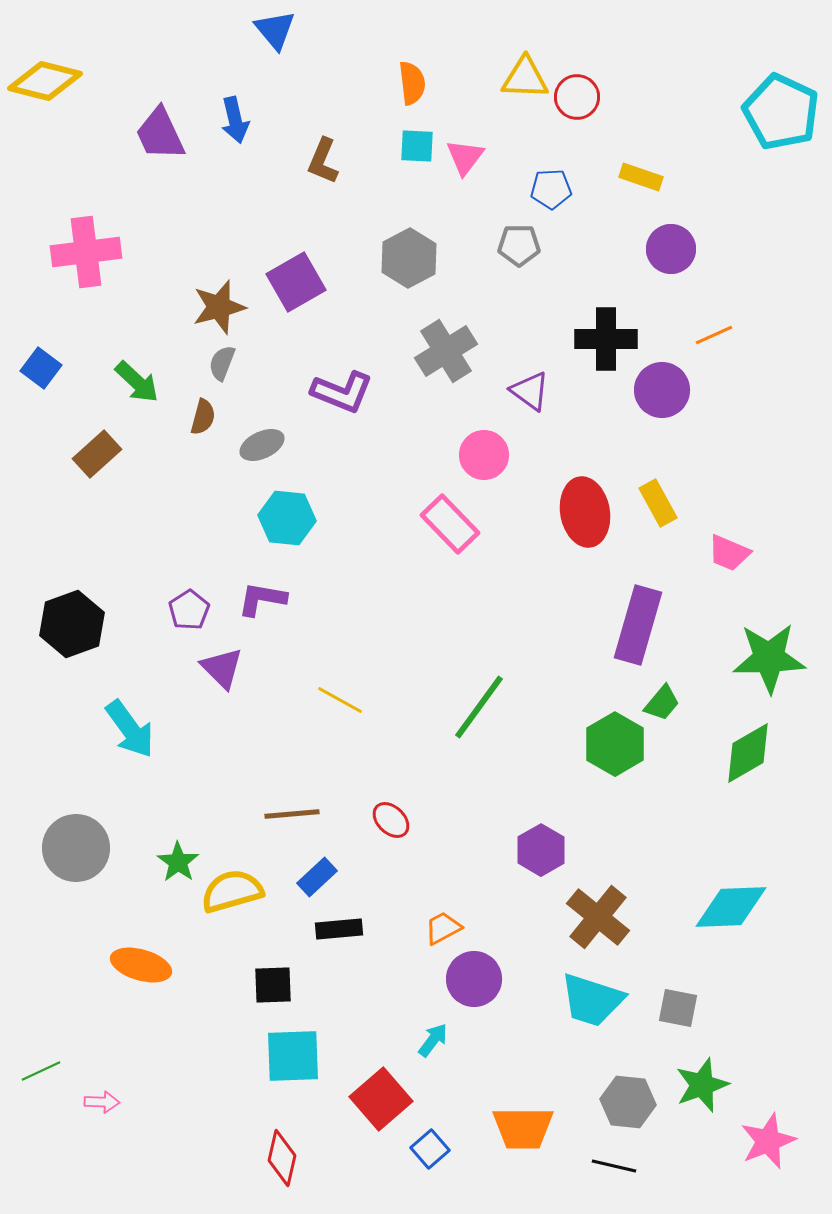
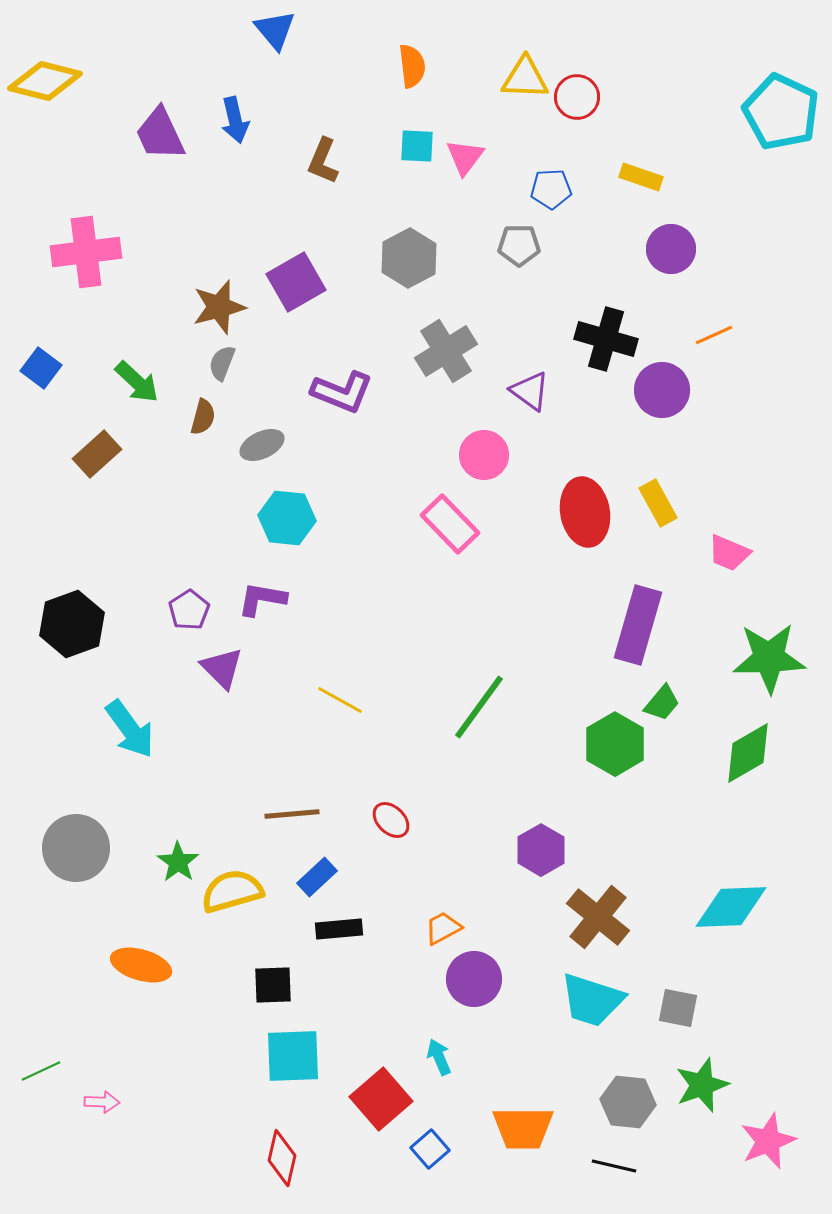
orange semicircle at (412, 83): moved 17 px up
black cross at (606, 339): rotated 16 degrees clockwise
cyan arrow at (433, 1040): moved 6 px right, 17 px down; rotated 60 degrees counterclockwise
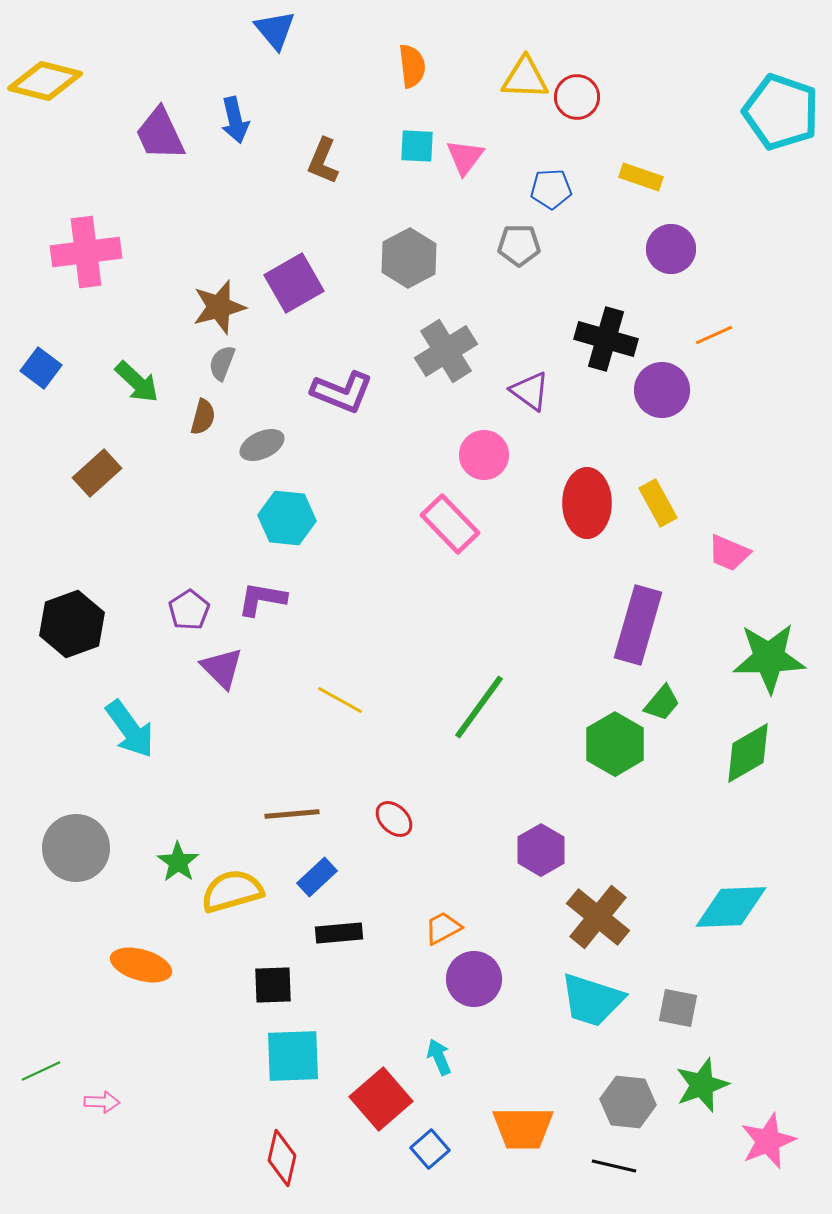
cyan pentagon at (781, 112): rotated 6 degrees counterclockwise
purple square at (296, 282): moved 2 px left, 1 px down
brown rectangle at (97, 454): moved 19 px down
red ellipse at (585, 512): moved 2 px right, 9 px up; rotated 10 degrees clockwise
red ellipse at (391, 820): moved 3 px right, 1 px up
black rectangle at (339, 929): moved 4 px down
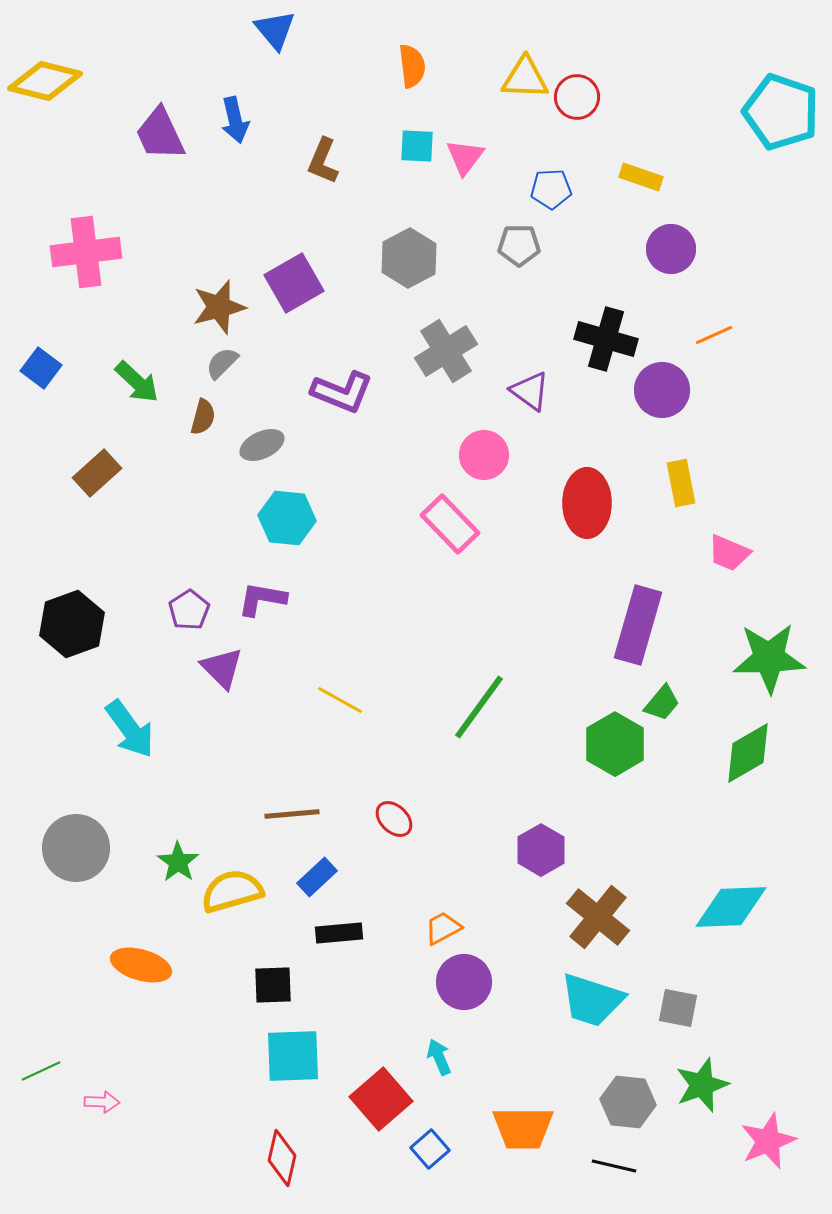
gray semicircle at (222, 363): rotated 24 degrees clockwise
yellow rectangle at (658, 503): moved 23 px right, 20 px up; rotated 18 degrees clockwise
purple circle at (474, 979): moved 10 px left, 3 px down
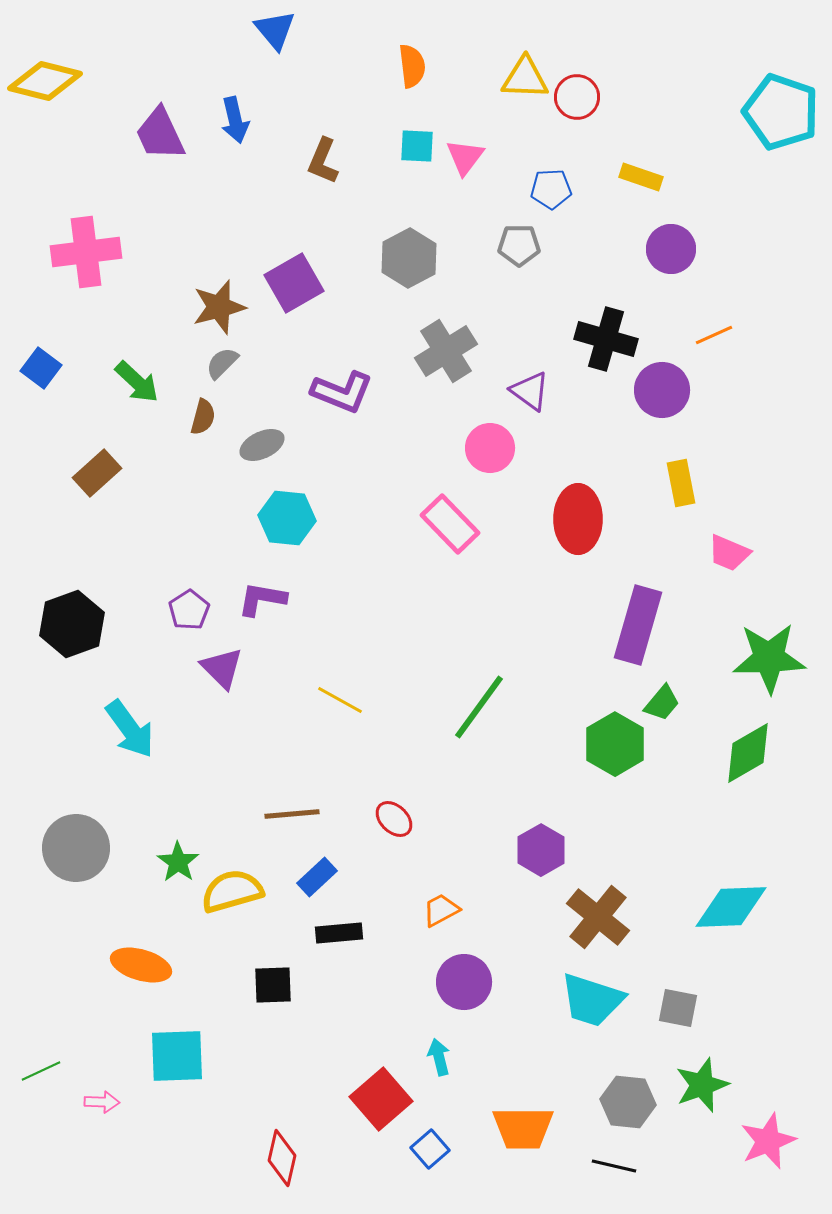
pink circle at (484, 455): moved 6 px right, 7 px up
red ellipse at (587, 503): moved 9 px left, 16 px down
orange trapezoid at (443, 928): moved 2 px left, 18 px up
cyan square at (293, 1056): moved 116 px left
cyan arrow at (439, 1057): rotated 9 degrees clockwise
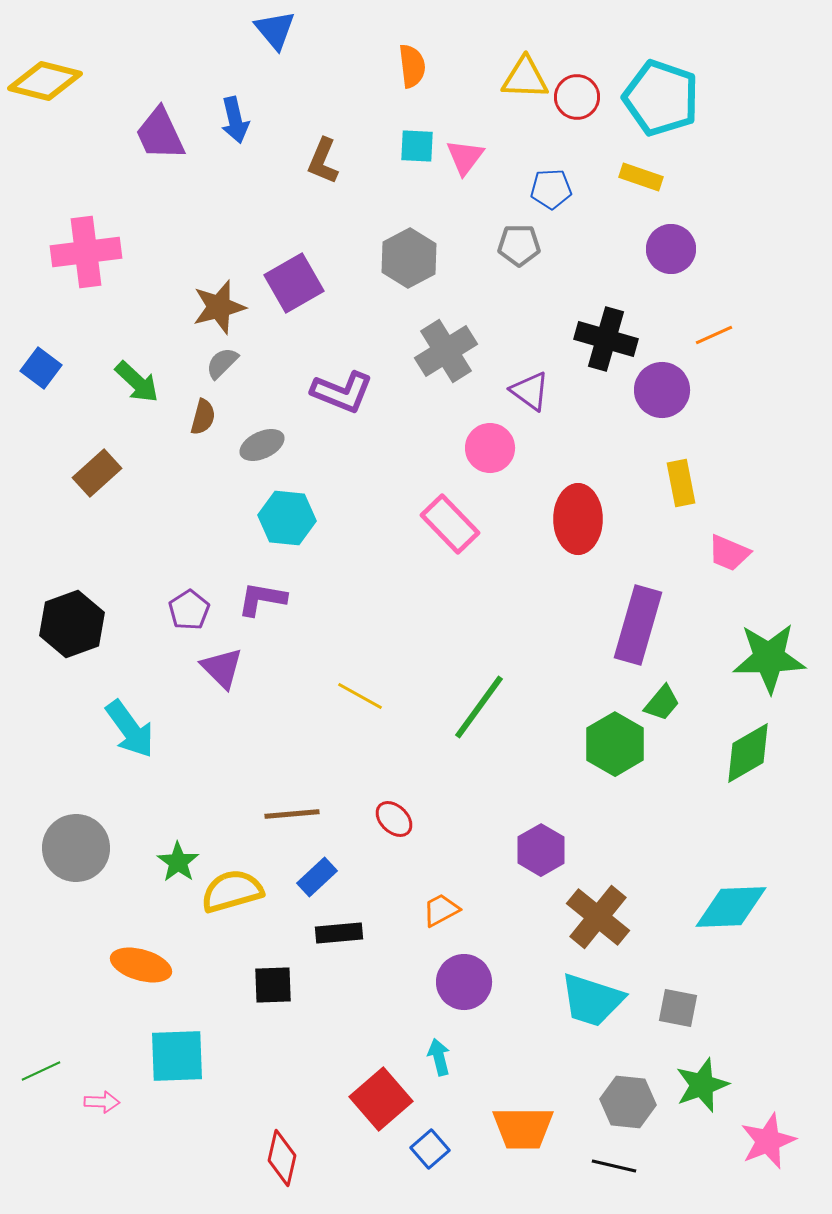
cyan pentagon at (781, 112): moved 120 px left, 14 px up
yellow line at (340, 700): moved 20 px right, 4 px up
